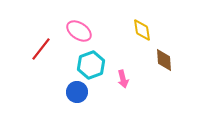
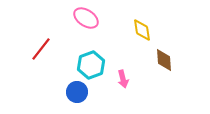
pink ellipse: moved 7 px right, 13 px up
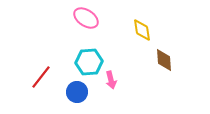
red line: moved 28 px down
cyan hexagon: moved 2 px left, 3 px up; rotated 16 degrees clockwise
pink arrow: moved 12 px left, 1 px down
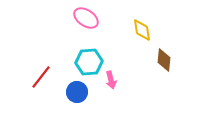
brown diamond: rotated 10 degrees clockwise
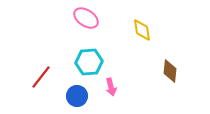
brown diamond: moved 6 px right, 11 px down
pink arrow: moved 7 px down
blue circle: moved 4 px down
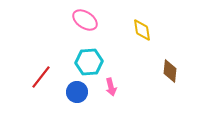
pink ellipse: moved 1 px left, 2 px down
blue circle: moved 4 px up
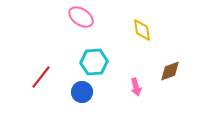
pink ellipse: moved 4 px left, 3 px up
cyan hexagon: moved 5 px right
brown diamond: rotated 65 degrees clockwise
pink arrow: moved 25 px right
blue circle: moved 5 px right
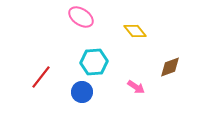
yellow diamond: moved 7 px left, 1 px down; rotated 30 degrees counterclockwise
brown diamond: moved 4 px up
pink arrow: rotated 42 degrees counterclockwise
